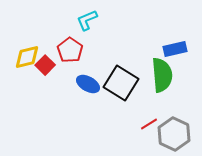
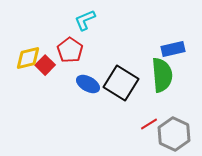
cyan L-shape: moved 2 px left
blue rectangle: moved 2 px left
yellow diamond: moved 1 px right, 1 px down
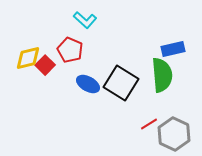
cyan L-shape: rotated 115 degrees counterclockwise
red pentagon: rotated 10 degrees counterclockwise
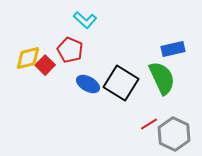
green semicircle: moved 3 px down; rotated 20 degrees counterclockwise
